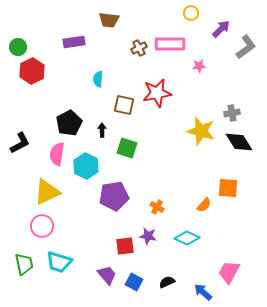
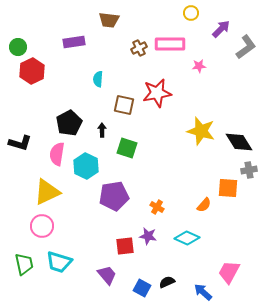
gray cross: moved 17 px right, 57 px down
black L-shape: rotated 45 degrees clockwise
blue square: moved 8 px right, 6 px down
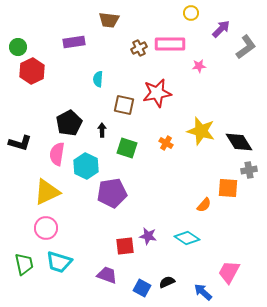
purple pentagon: moved 2 px left, 3 px up
orange cross: moved 9 px right, 64 px up
pink circle: moved 4 px right, 2 px down
cyan diamond: rotated 10 degrees clockwise
purple trapezoid: rotated 30 degrees counterclockwise
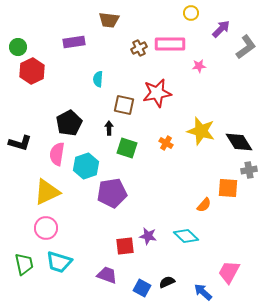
black arrow: moved 7 px right, 2 px up
cyan hexagon: rotated 15 degrees clockwise
cyan diamond: moved 1 px left, 2 px up; rotated 10 degrees clockwise
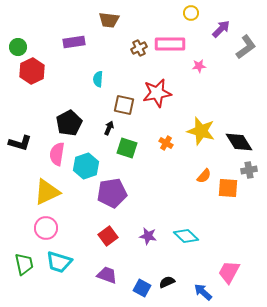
black arrow: rotated 24 degrees clockwise
orange semicircle: moved 29 px up
red square: moved 17 px left, 10 px up; rotated 30 degrees counterclockwise
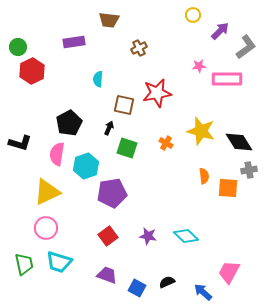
yellow circle: moved 2 px right, 2 px down
purple arrow: moved 1 px left, 2 px down
pink rectangle: moved 57 px right, 35 px down
orange semicircle: rotated 49 degrees counterclockwise
blue square: moved 5 px left
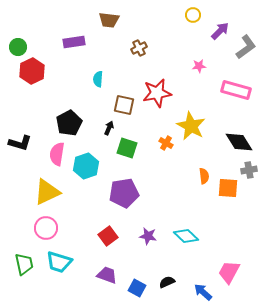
pink rectangle: moved 9 px right, 11 px down; rotated 16 degrees clockwise
yellow star: moved 10 px left, 5 px up; rotated 12 degrees clockwise
purple pentagon: moved 12 px right
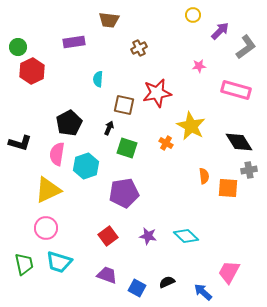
yellow triangle: moved 1 px right, 2 px up
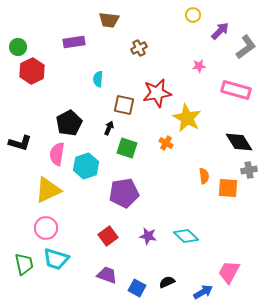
yellow star: moved 4 px left, 8 px up
cyan trapezoid: moved 3 px left, 3 px up
blue arrow: rotated 108 degrees clockwise
